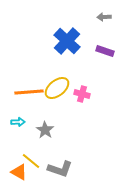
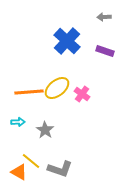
pink cross: rotated 21 degrees clockwise
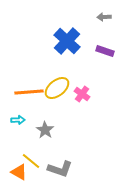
cyan arrow: moved 2 px up
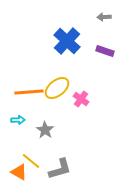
pink cross: moved 1 px left, 5 px down
gray L-shape: rotated 35 degrees counterclockwise
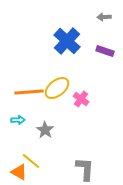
gray L-shape: moved 25 px right; rotated 70 degrees counterclockwise
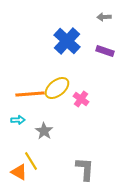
orange line: moved 1 px right, 2 px down
gray star: moved 1 px left, 1 px down
yellow line: rotated 18 degrees clockwise
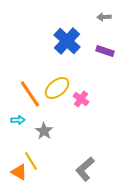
orange line: rotated 60 degrees clockwise
gray L-shape: rotated 135 degrees counterclockwise
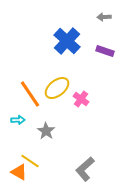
gray star: moved 2 px right
yellow line: moved 1 px left; rotated 24 degrees counterclockwise
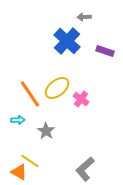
gray arrow: moved 20 px left
